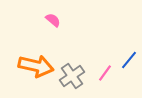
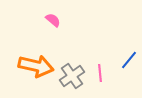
pink line: moved 5 px left; rotated 42 degrees counterclockwise
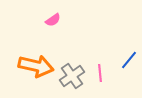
pink semicircle: rotated 105 degrees clockwise
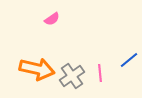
pink semicircle: moved 1 px left, 1 px up
blue line: rotated 12 degrees clockwise
orange arrow: moved 1 px right, 3 px down
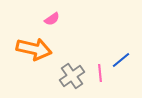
blue line: moved 8 px left
orange arrow: moved 3 px left, 20 px up
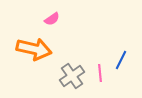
blue line: rotated 24 degrees counterclockwise
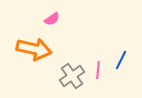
pink line: moved 2 px left, 3 px up; rotated 12 degrees clockwise
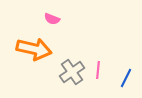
pink semicircle: rotated 56 degrees clockwise
blue line: moved 5 px right, 18 px down
gray cross: moved 4 px up
